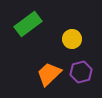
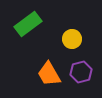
orange trapezoid: rotated 76 degrees counterclockwise
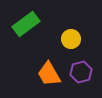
green rectangle: moved 2 px left
yellow circle: moved 1 px left
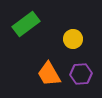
yellow circle: moved 2 px right
purple hexagon: moved 2 px down; rotated 10 degrees clockwise
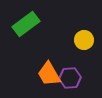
yellow circle: moved 11 px right, 1 px down
purple hexagon: moved 11 px left, 4 px down
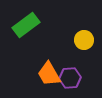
green rectangle: moved 1 px down
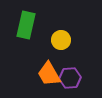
green rectangle: rotated 40 degrees counterclockwise
yellow circle: moved 23 px left
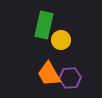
green rectangle: moved 18 px right
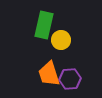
orange trapezoid: rotated 12 degrees clockwise
purple hexagon: moved 1 px down
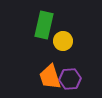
yellow circle: moved 2 px right, 1 px down
orange trapezoid: moved 1 px right, 3 px down
